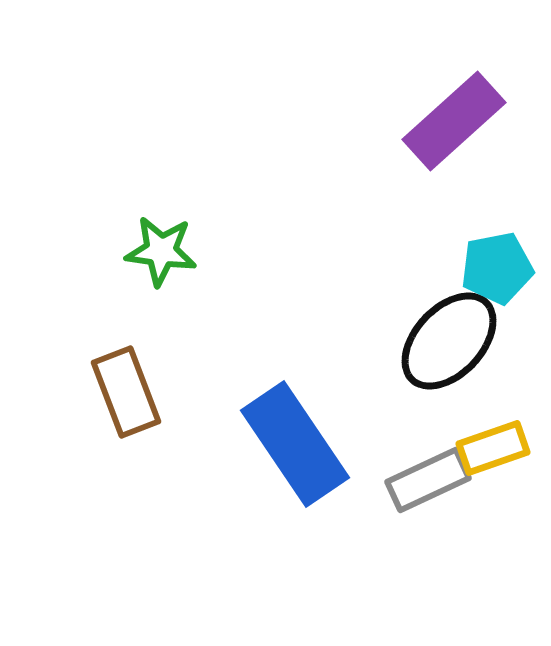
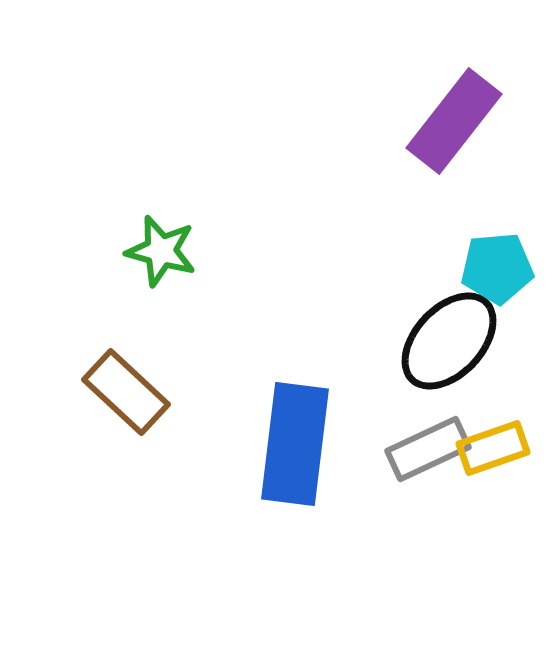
purple rectangle: rotated 10 degrees counterclockwise
green star: rotated 8 degrees clockwise
cyan pentagon: rotated 6 degrees clockwise
brown rectangle: rotated 26 degrees counterclockwise
blue rectangle: rotated 41 degrees clockwise
gray rectangle: moved 31 px up
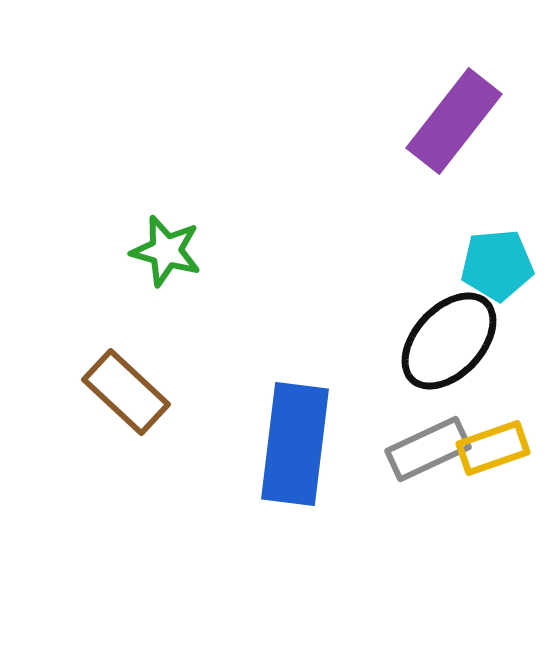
green star: moved 5 px right
cyan pentagon: moved 3 px up
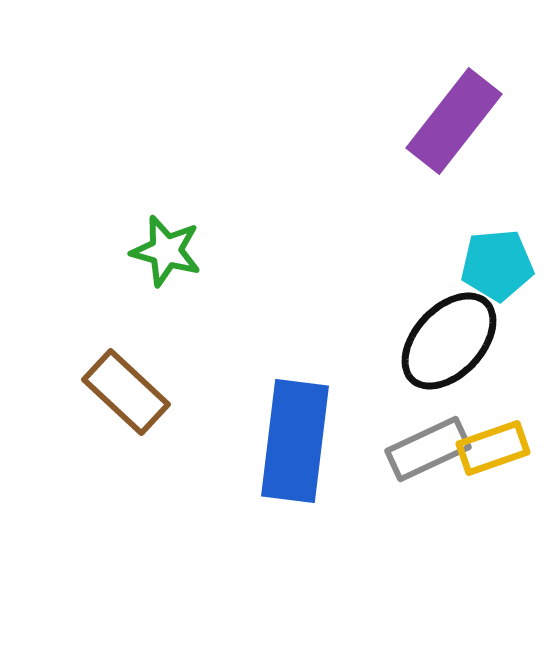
blue rectangle: moved 3 px up
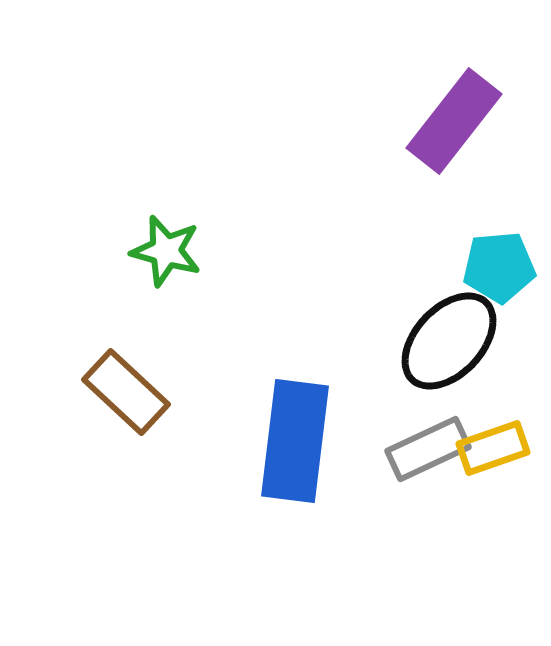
cyan pentagon: moved 2 px right, 2 px down
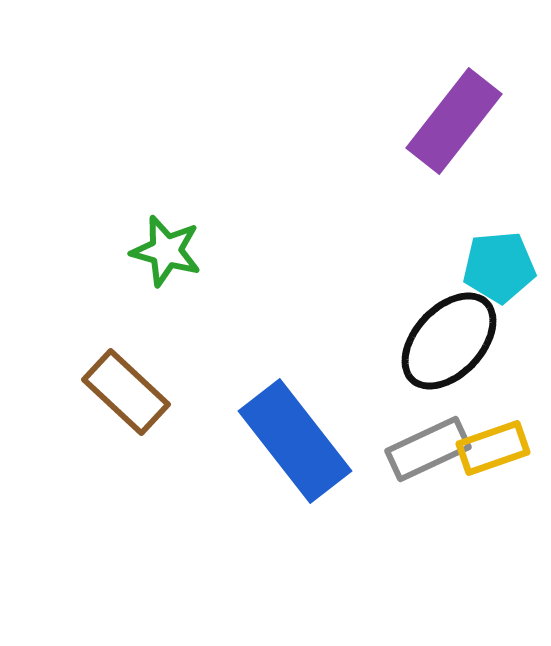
blue rectangle: rotated 45 degrees counterclockwise
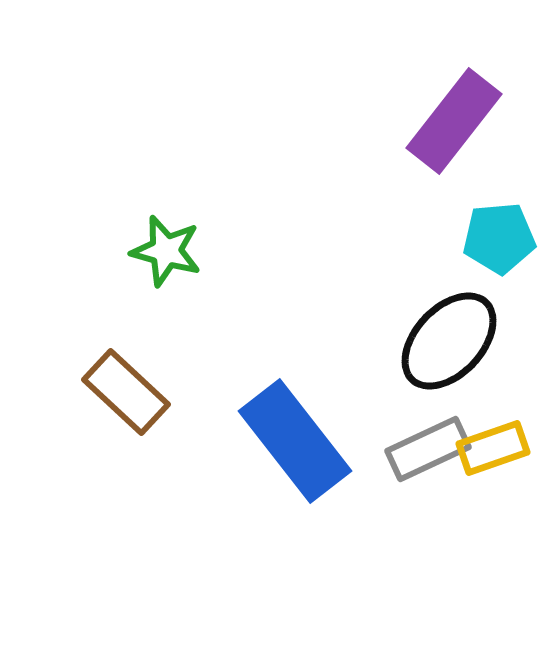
cyan pentagon: moved 29 px up
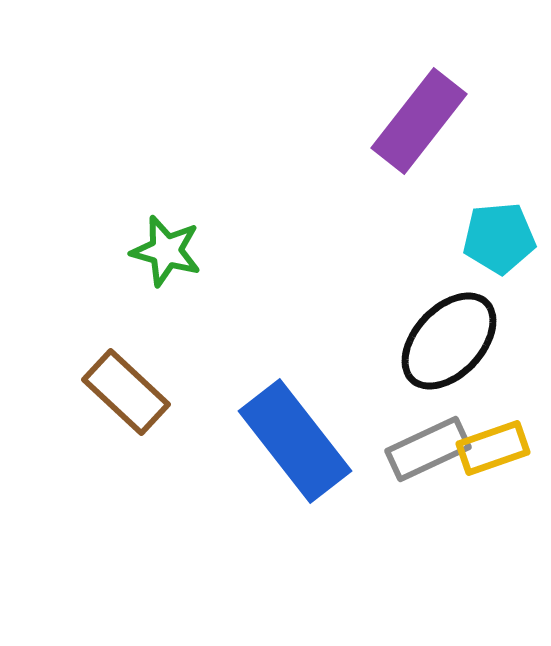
purple rectangle: moved 35 px left
